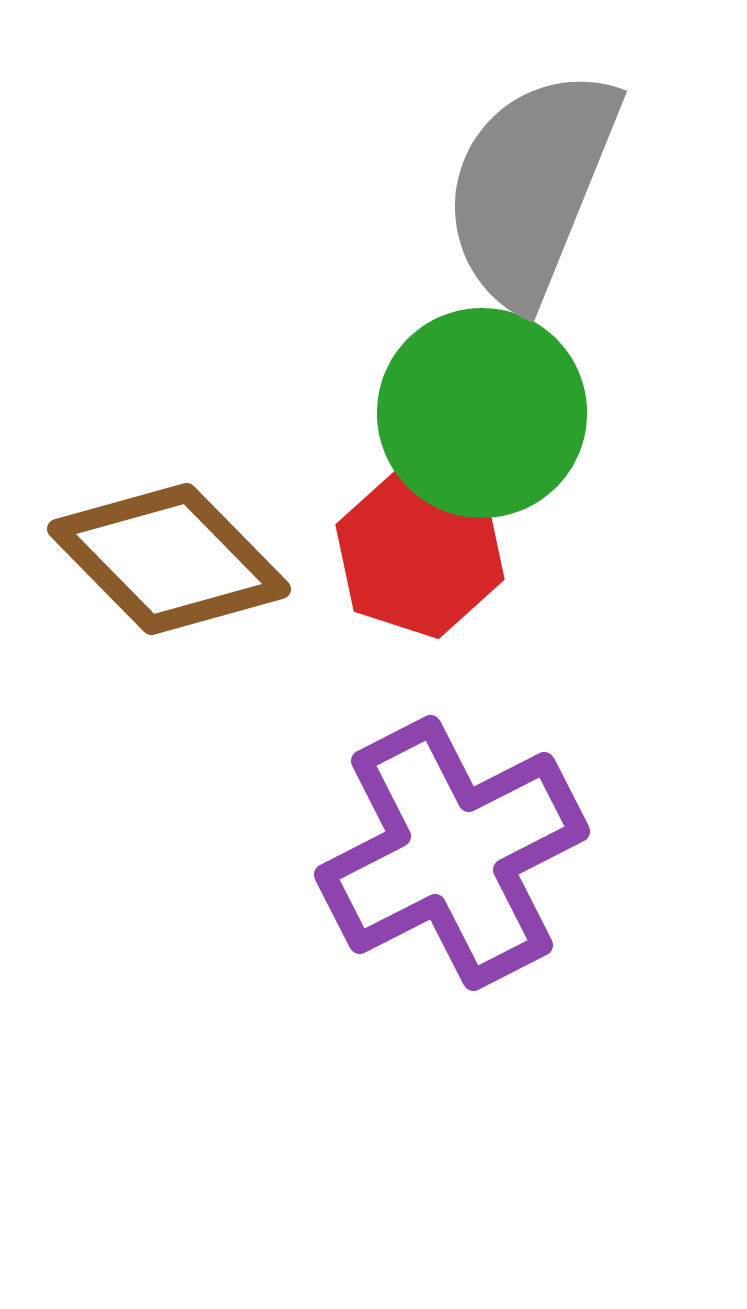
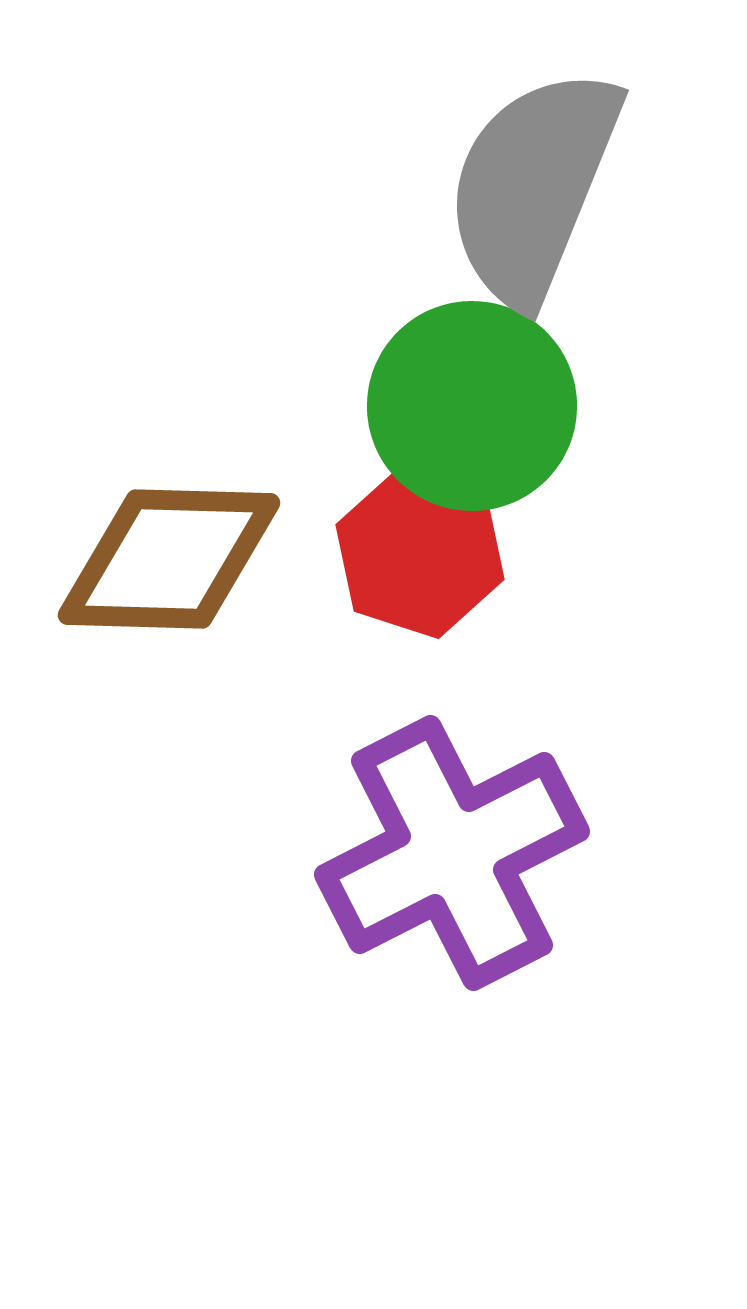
gray semicircle: moved 2 px right, 1 px up
green circle: moved 10 px left, 7 px up
brown diamond: rotated 44 degrees counterclockwise
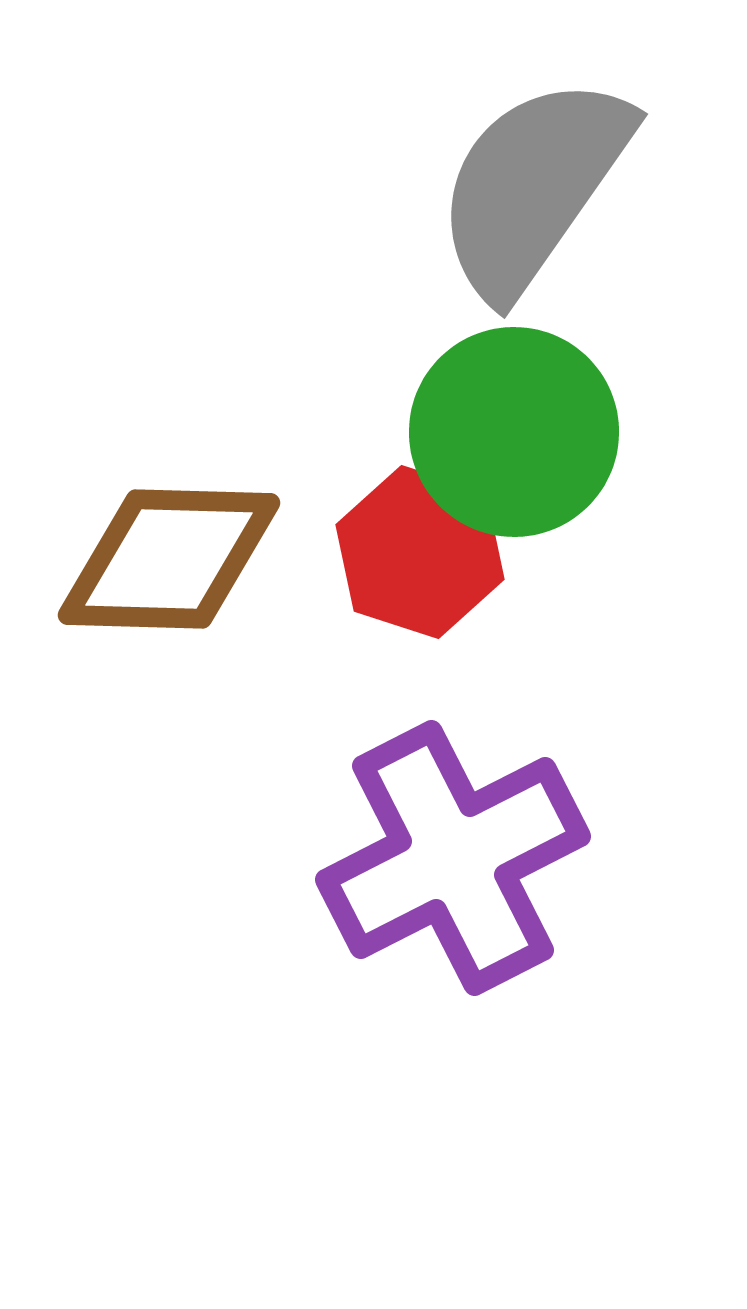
gray semicircle: rotated 13 degrees clockwise
green circle: moved 42 px right, 26 px down
purple cross: moved 1 px right, 5 px down
